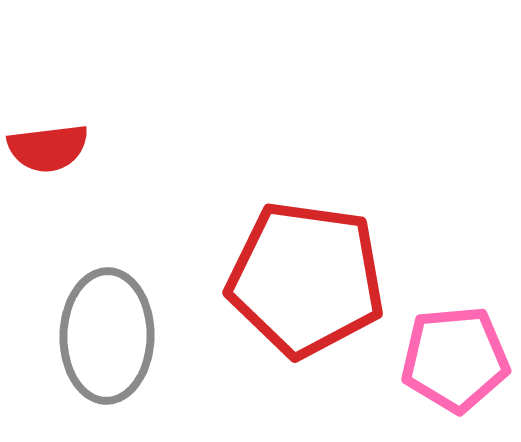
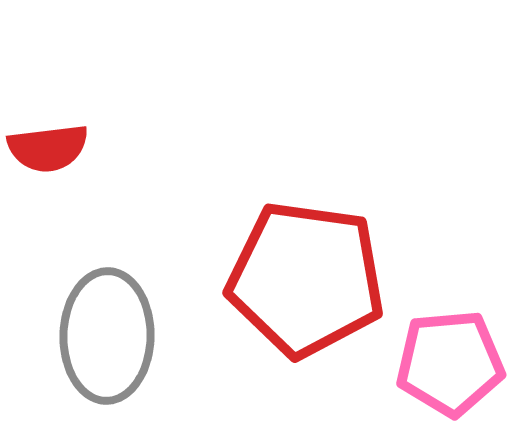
pink pentagon: moved 5 px left, 4 px down
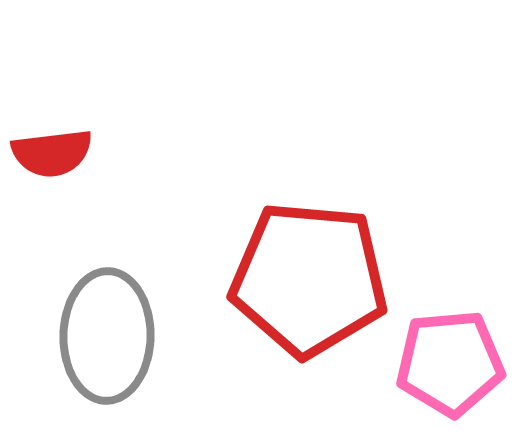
red semicircle: moved 4 px right, 5 px down
red pentagon: moved 3 px right; rotated 3 degrees counterclockwise
